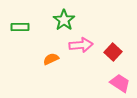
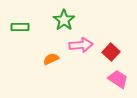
red square: moved 2 px left
pink trapezoid: moved 2 px left, 4 px up
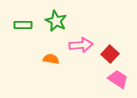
green star: moved 8 px left, 1 px down; rotated 10 degrees counterclockwise
green rectangle: moved 3 px right, 2 px up
red square: moved 1 px left, 2 px down
orange semicircle: rotated 35 degrees clockwise
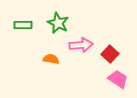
green star: moved 2 px right, 2 px down
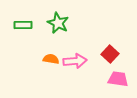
pink arrow: moved 6 px left, 16 px down
pink trapezoid: rotated 25 degrees counterclockwise
